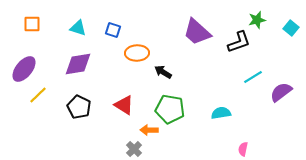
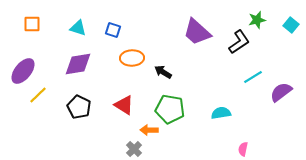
cyan square: moved 3 px up
black L-shape: rotated 15 degrees counterclockwise
orange ellipse: moved 5 px left, 5 px down
purple ellipse: moved 1 px left, 2 px down
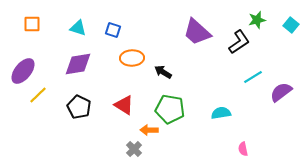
pink semicircle: rotated 24 degrees counterclockwise
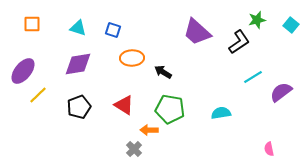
black pentagon: rotated 25 degrees clockwise
pink semicircle: moved 26 px right
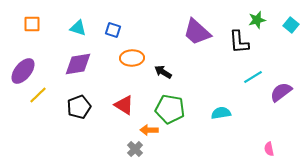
black L-shape: rotated 120 degrees clockwise
gray cross: moved 1 px right
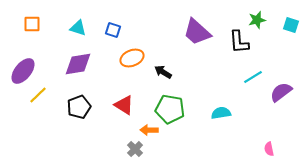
cyan square: rotated 21 degrees counterclockwise
orange ellipse: rotated 20 degrees counterclockwise
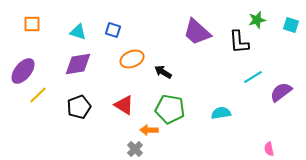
cyan triangle: moved 4 px down
orange ellipse: moved 1 px down
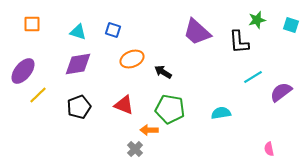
red triangle: rotated 10 degrees counterclockwise
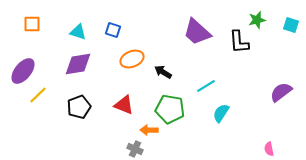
cyan line: moved 47 px left, 9 px down
cyan semicircle: rotated 48 degrees counterclockwise
gray cross: rotated 21 degrees counterclockwise
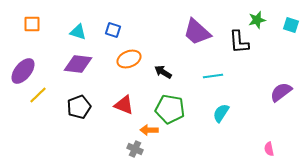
orange ellipse: moved 3 px left
purple diamond: rotated 16 degrees clockwise
cyan line: moved 7 px right, 10 px up; rotated 24 degrees clockwise
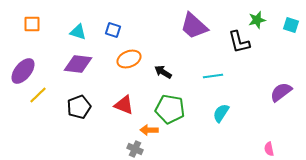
purple trapezoid: moved 3 px left, 6 px up
black L-shape: rotated 10 degrees counterclockwise
